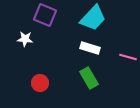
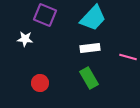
white rectangle: rotated 24 degrees counterclockwise
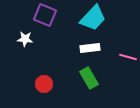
red circle: moved 4 px right, 1 px down
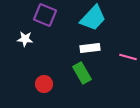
green rectangle: moved 7 px left, 5 px up
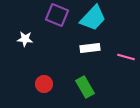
purple square: moved 12 px right
pink line: moved 2 px left
green rectangle: moved 3 px right, 14 px down
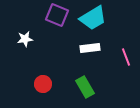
cyan trapezoid: rotated 16 degrees clockwise
white star: rotated 14 degrees counterclockwise
pink line: rotated 54 degrees clockwise
red circle: moved 1 px left
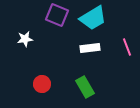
pink line: moved 1 px right, 10 px up
red circle: moved 1 px left
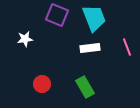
cyan trapezoid: moved 1 px right; rotated 80 degrees counterclockwise
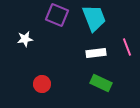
white rectangle: moved 6 px right, 5 px down
green rectangle: moved 16 px right, 4 px up; rotated 35 degrees counterclockwise
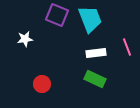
cyan trapezoid: moved 4 px left, 1 px down
green rectangle: moved 6 px left, 4 px up
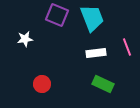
cyan trapezoid: moved 2 px right, 1 px up
green rectangle: moved 8 px right, 5 px down
